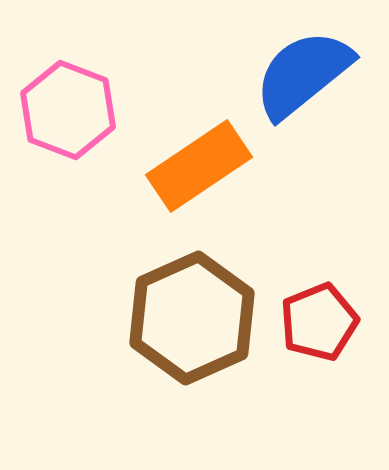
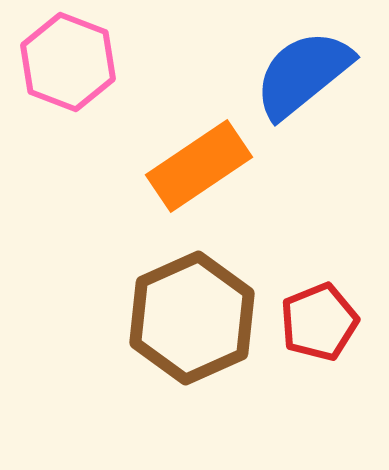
pink hexagon: moved 48 px up
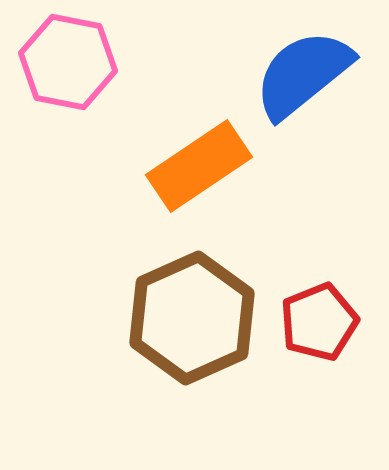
pink hexagon: rotated 10 degrees counterclockwise
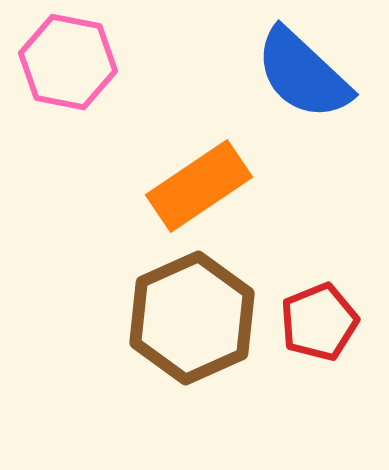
blue semicircle: rotated 98 degrees counterclockwise
orange rectangle: moved 20 px down
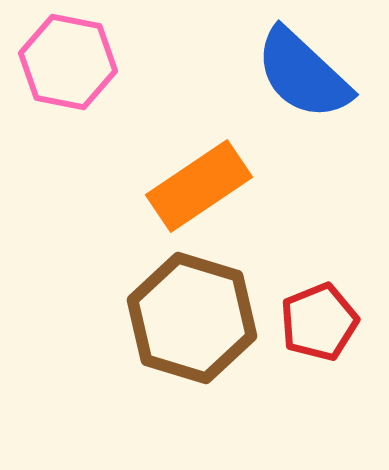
brown hexagon: rotated 19 degrees counterclockwise
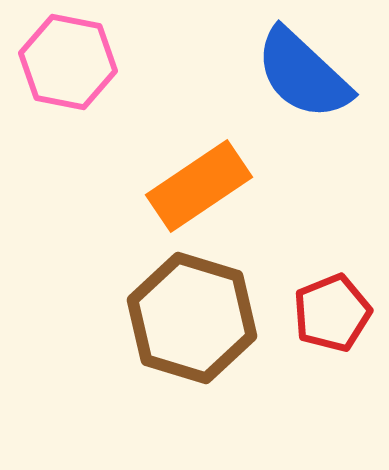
red pentagon: moved 13 px right, 9 px up
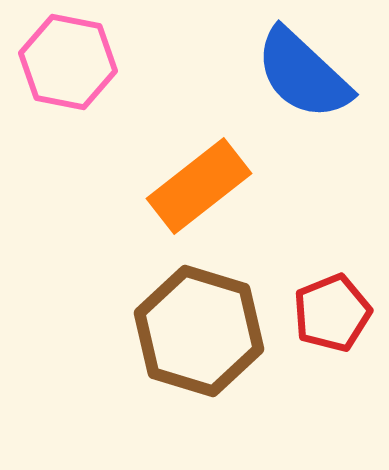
orange rectangle: rotated 4 degrees counterclockwise
brown hexagon: moved 7 px right, 13 px down
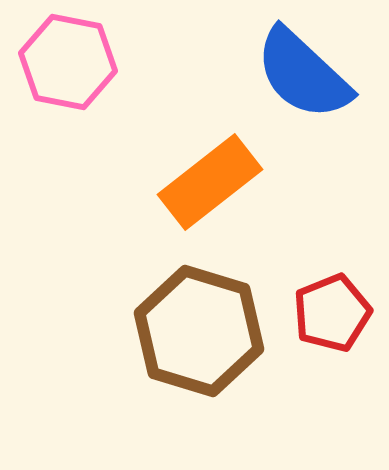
orange rectangle: moved 11 px right, 4 px up
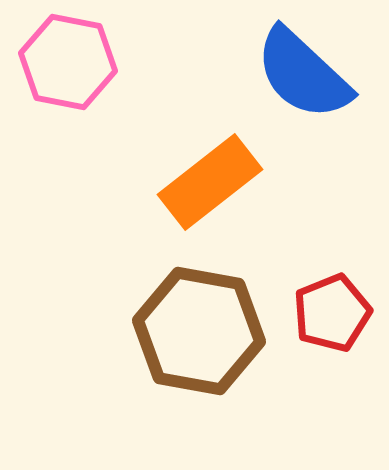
brown hexagon: rotated 7 degrees counterclockwise
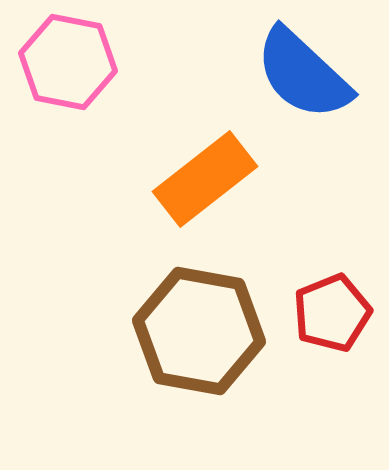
orange rectangle: moved 5 px left, 3 px up
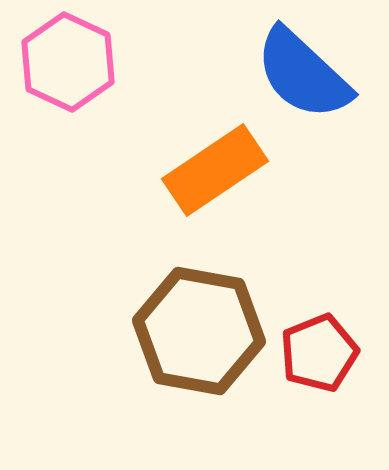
pink hexagon: rotated 14 degrees clockwise
orange rectangle: moved 10 px right, 9 px up; rotated 4 degrees clockwise
red pentagon: moved 13 px left, 40 px down
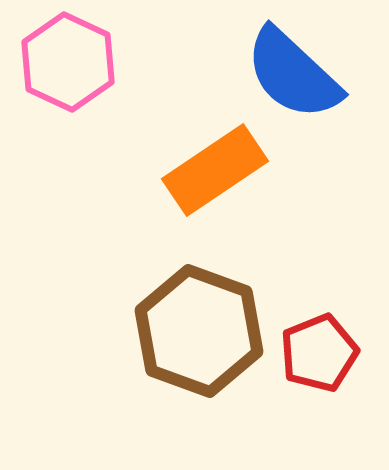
blue semicircle: moved 10 px left
brown hexagon: rotated 10 degrees clockwise
